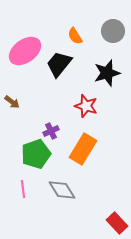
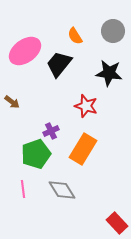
black star: moved 2 px right; rotated 24 degrees clockwise
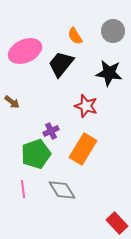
pink ellipse: rotated 12 degrees clockwise
black trapezoid: moved 2 px right
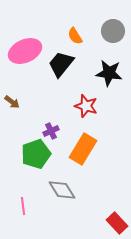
pink line: moved 17 px down
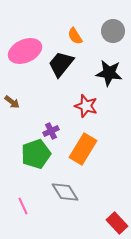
gray diamond: moved 3 px right, 2 px down
pink line: rotated 18 degrees counterclockwise
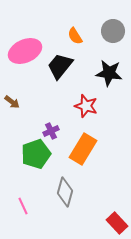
black trapezoid: moved 1 px left, 2 px down
gray diamond: rotated 48 degrees clockwise
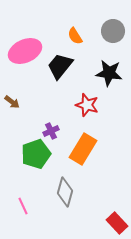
red star: moved 1 px right, 1 px up
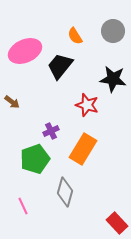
black star: moved 4 px right, 6 px down
green pentagon: moved 1 px left, 5 px down
